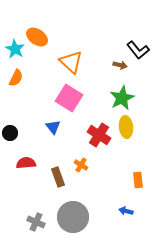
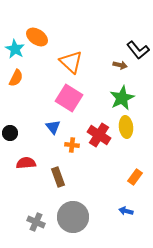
orange cross: moved 9 px left, 20 px up; rotated 24 degrees counterclockwise
orange rectangle: moved 3 px left, 3 px up; rotated 42 degrees clockwise
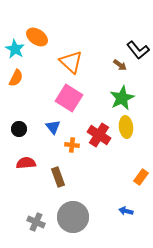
brown arrow: rotated 24 degrees clockwise
black circle: moved 9 px right, 4 px up
orange rectangle: moved 6 px right
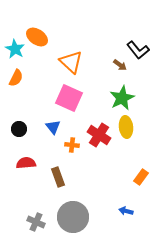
pink square: rotated 8 degrees counterclockwise
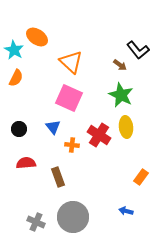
cyan star: moved 1 px left, 1 px down
green star: moved 1 px left, 3 px up; rotated 20 degrees counterclockwise
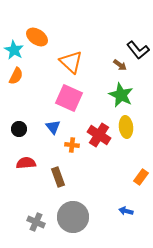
orange semicircle: moved 2 px up
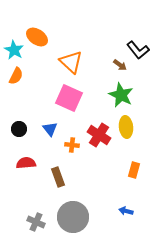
blue triangle: moved 3 px left, 2 px down
orange rectangle: moved 7 px left, 7 px up; rotated 21 degrees counterclockwise
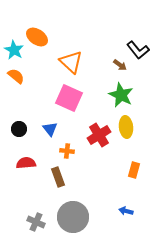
orange semicircle: rotated 78 degrees counterclockwise
red cross: rotated 25 degrees clockwise
orange cross: moved 5 px left, 6 px down
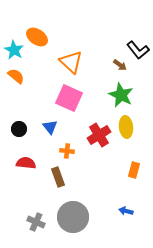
blue triangle: moved 2 px up
red semicircle: rotated 12 degrees clockwise
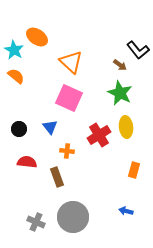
green star: moved 1 px left, 2 px up
red semicircle: moved 1 px right, 1 px up
brown rectangle: moved 1 px left
